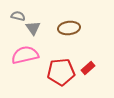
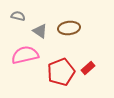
gray triangle: moved 7 px right, 3 px down; rotated 21 degrees counterclockwise
red pentagon: rotated 16 degrees counterclockwise
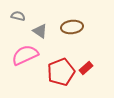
brown ellipse: moved 3 px right, 1 px up
pink semicircle: rotated 12 degrees counterclockwise
red rectangle: moved 2 px left
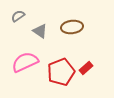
gray semicircle: rotated 48 degrees counterclockwise
pink semicircle: moved 7 px down
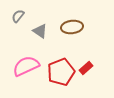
gray semicircle: rotated 16 degrees counterclockwise
pink semicircle: moved 1 px right, 4 px down
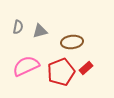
gray semicircle: moved 11 px down; rotated 152 degrees clockwise
brown ellipse: moved 15 px down
gray triangle: rotated 49 degrees counterclockwise
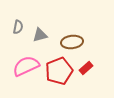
gray triangle: moved 4 px down
red pentagon: moved 2 px left, 1 px up
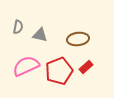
gray triangle: rotated 28 degrees clockwise
brown ellipse: moved 6 px right, 3 px up
red rectangle: moved 1 px up
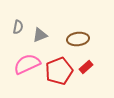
gray triangle: rotated 35 degrees counterclockwise
pink semicircle: moved 1 px right, 2 px up
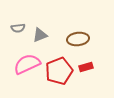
gray semicircle: moved 1 px down; rotated 72 degrees clockwise
red rectangle: rotated 24 degrees clockwise
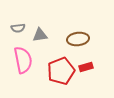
gray triangle: rotated 14 degrees clockwise
pink semicircle: moved 4 px left, 4 px up; rotated 104 degrees clockwise
red pentagon: moved 2 px right
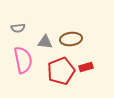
gray triangle: moved 5 px right, 7 px down; rotated 14 degrees clockwise
brown ellipse: moved 7 px left
